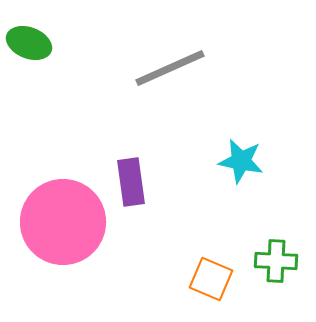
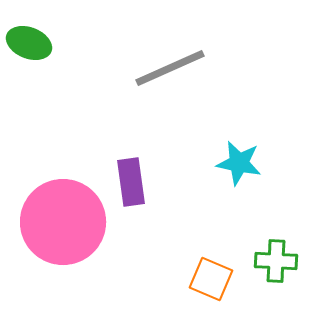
cyan star: moved 2 px left, 2 px down
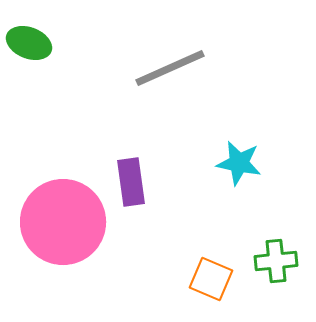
green cross: rotated 9 degrees counterclockwise
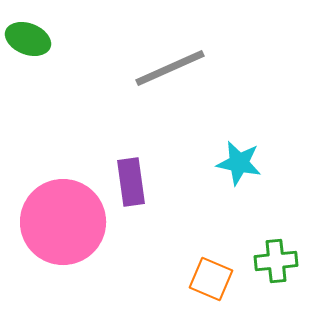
green ellipse: moved 1 px left, 4 px up
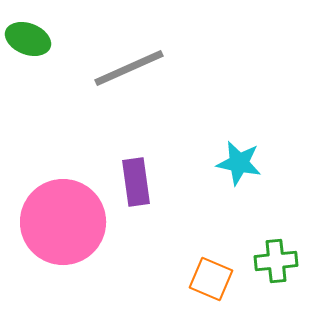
gray line: moved 41 px left
purple rectangle: moved 5 px right
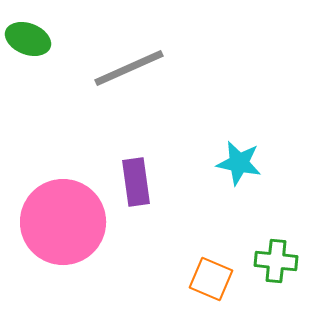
green cross: rotated 12 degrees clockwise
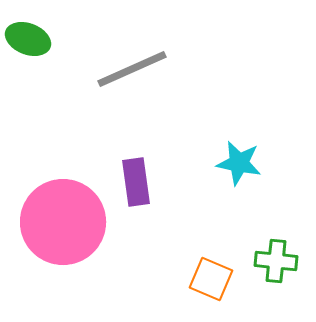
gray line: moved 3 px right, 1 px down
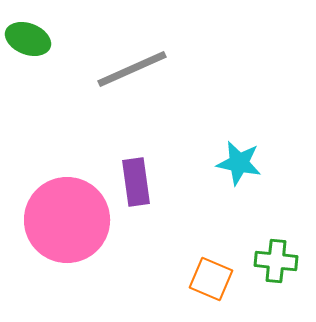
pink circle: moved 4 px right, 2 px up
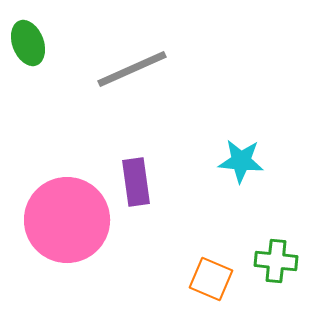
green ellipse: moved 4 px down; rotated 48 degrees clockwise
cyan star: moved 2 px right, 2 px up; rotated 6 degrees counterclockwise
